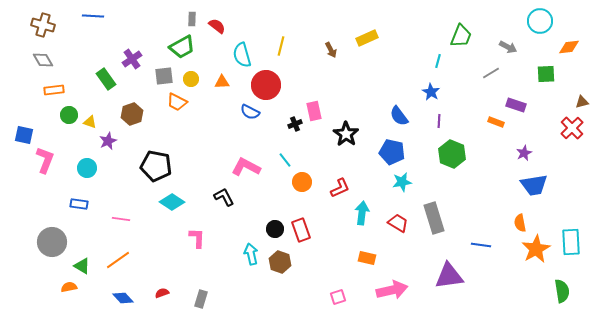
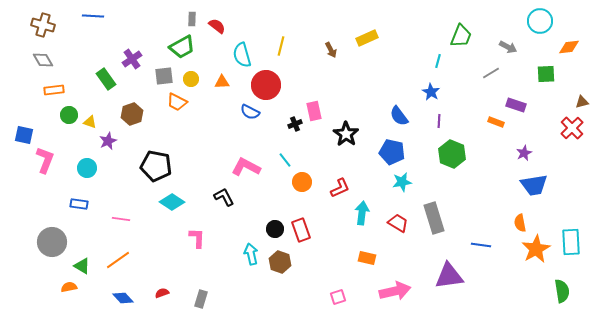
pink arrow at (392, 290): moved 3 px right, 1 px down
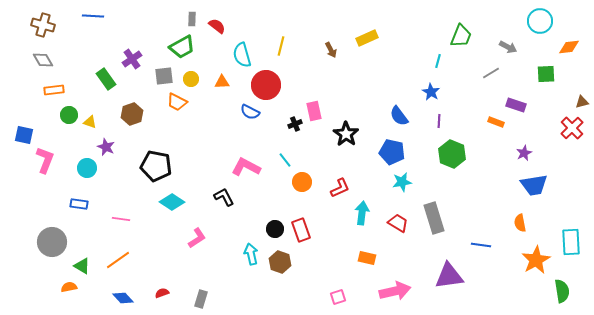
purple star at (108, 141): moved 2 px left, 6 px down; rotated 24 degrees counterclockwise
pink L-shape at (197, 238): rotated 55 degrees clockwise
orange star at (536, 249): moved 11 px down
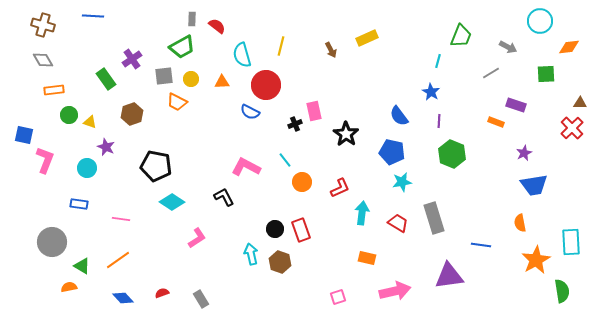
brown triangle at (582, 102): moved 2 px left, 1 px down; rotated 16 degrees clockwise
gray rectangle at (201, 299): rotated 48 degrees counterclockwise
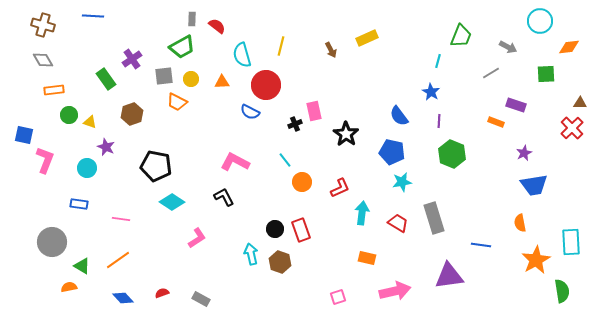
pink L-shape at (246, 167): moved 11 px left, 5 px up
gray rectangle at (201, 299): rotated 30 degrees counterclockwise
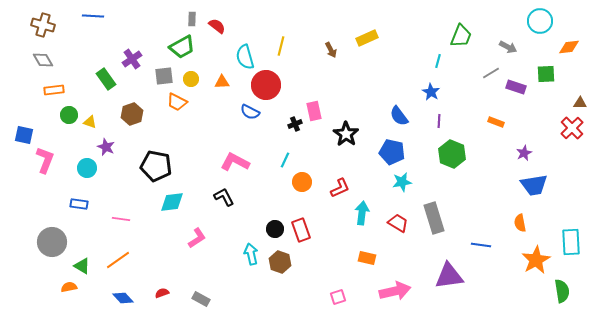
cyan semicircle at (242, 55): moved 3 px right, 2 px down
purple rectangle at (516, 105): moved 18 px up
cyan line at (285, 160): rotated 63 degrees clockwise
cyan diamond at (172, 202): rotated 40 degrees counterclockwise
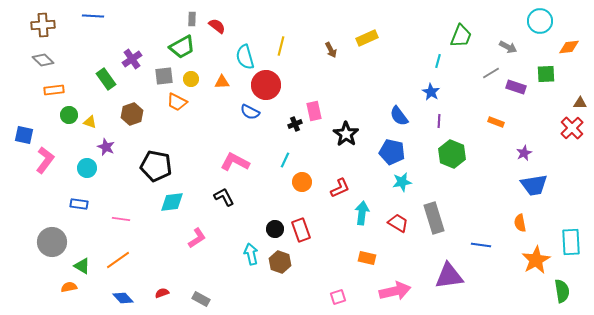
brown cross at (43, 25): rotated 20 degrees counterclockwise
gray diamond at (43, 60): rotated 15 degrees counterclockwise
pink L-shape at (45, 160): rotated 16 degrees clockwise
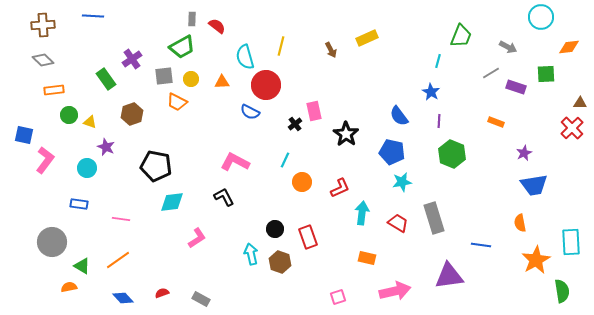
cyan circle at (540, 21): moved 1 px right, 4 px up
black cross at (295, 124): rotated 16 degrees counterclockwise
red rectangle at (301, 230): moved 7 px right, 7 px down
